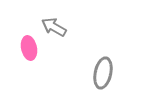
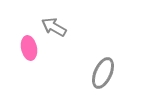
gray ellipse: rotated 12 degrees clockwise
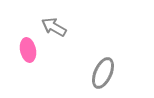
pink ellipse: moved 1 px left, 2 px down
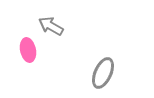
gray arrow: moved 3 px left, 1 px up
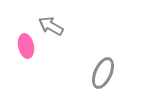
pink ellipse: moved 2 px left, 4 px up
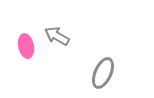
gray arrow: moved 6 px right, 10 px down
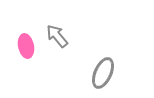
gray arrow: rotated 20 degrees clockwise
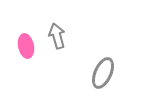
gray arrow: rotated 25 degrees clockwise
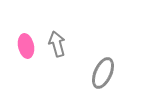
gray arrow: moved 8 px down
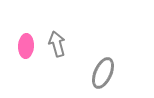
pink ellipse: rotated 15 degrees clockwise
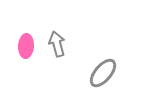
gray ellipse: rotated 16 degrees clockwise
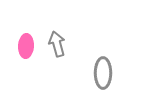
gray ellipse: rotated 40 degrees counterclockwise
